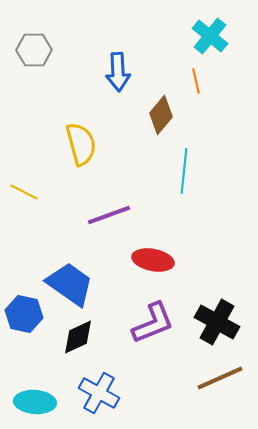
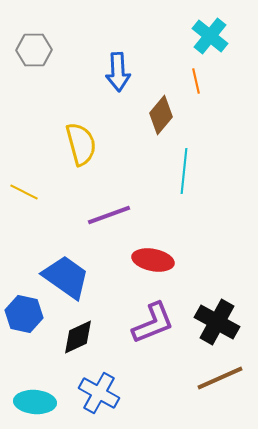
blue trapezoid: moved 4 px left, 7 px up
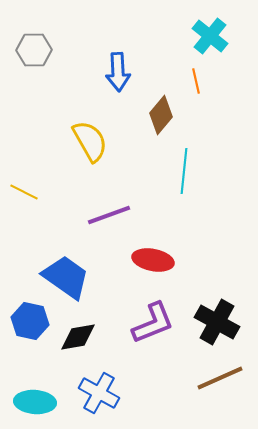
yellow semicircle: moved 9 px right, 3 px up; rotated 15 degrees counterclockwise
blue hexagon: moved 6 px right, 7 px down
black diamond: rotated 15 degrees clockwise
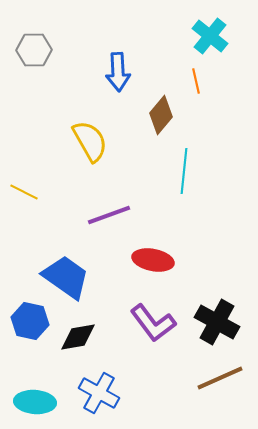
purple L-shape: rotated 75 degrees clockwise
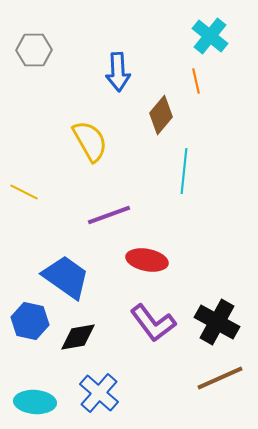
red ellipse: moved 6 px left
blue cross: rotated 12 degrees clockwise
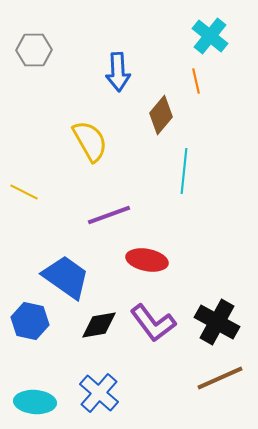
black diamond: moved 21 px right, 12 px up
